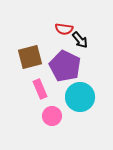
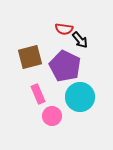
pink rectangle: moved 2 px left, 5 px down
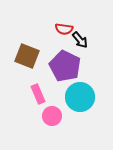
brown square: moved 3 px left, 1 px up; rotated 35 degrees clockwise
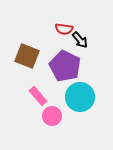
pink rectangle: moved 2 px down; rotated 18 degrees counterclockwise
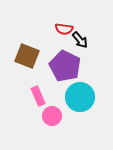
pink rectangle: rotated 18 degrees clockwise
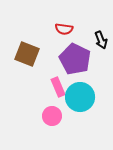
black arrow: moved 21 px right; rotated 18 degrees clockwise
brown square: moved 2 px up
purple pentagon: moved 10 px right, 7 px up
pink rectangle: moved 20 px right, 9 px up
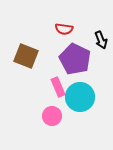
brown square: moved 1 px left, 2 px down
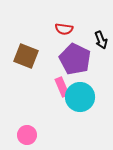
pink rectangle: moved 4 px right
pink circle: moved 25 px left, 19 px down
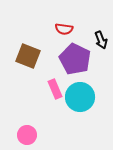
brown square: moved 2 px right
pink rectangle: moved 7 px left, 2 px down
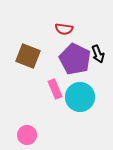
black arrow: moved 3 px left, 14 px down
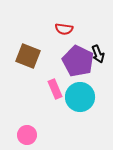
purple pentagon: moved 3 px right, 2 px down
